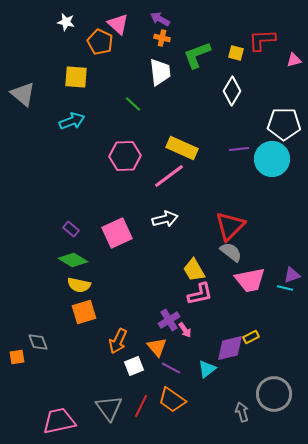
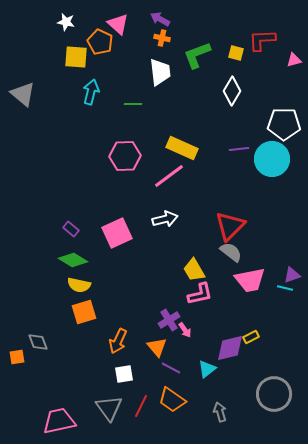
yellow square at (76, 77): moved 20 px up
green line at (133, 104): rotated 42 degrees counterclockwise
cyan arrow at (72, 121): moved 19 px right, 29 px up; rotated 55 degrees counterclockwise
white square at (134, 366): moved 10 px left, 8 px down; rotated 12 degrees clockwise
gray arrow at (242, 412): moved 22 px left
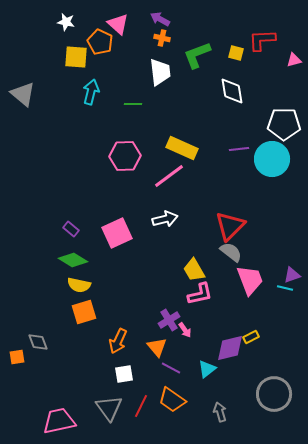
white diamond at (232, 91): rotated 40 degrees counterclockwise
pink trapezoid at (250, 280): rotated 100 degrees counterclockwise
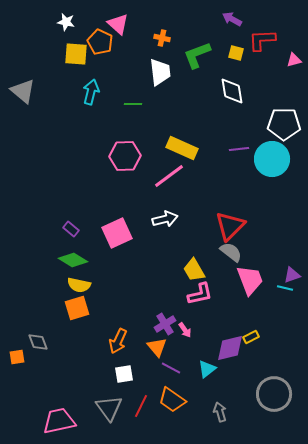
purple arrow at (160, 19): moved 72 px right
yellow square at (76, 57): moved 3 px up
gray triangle at (23, 94): moved 3 px up
orange square at (84, 312): moved 7 px left, 4 px up
purple cross at (169, 320): moved 4 px left, 4 px down
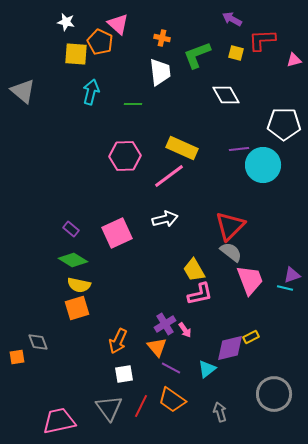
white diamond at (232, 91): moved 6 px left, 4 px down; rotated 20 degrees counterclockwise
cyan circle at (272, 159): moved 9 px left, 6 px down
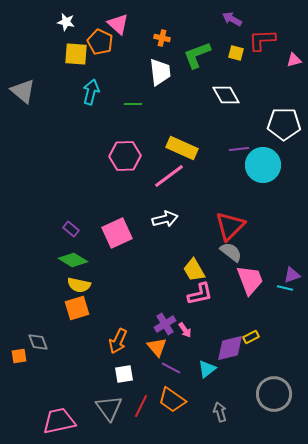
orange square at (17, 357): moved 2 px right, 1 px up
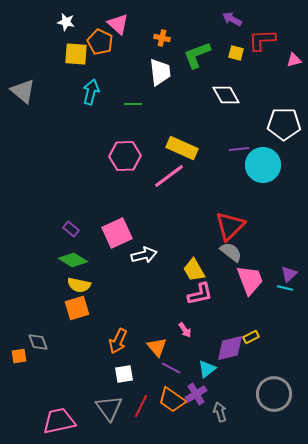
white arrow at (165, 219): moved 21 px left, 36 px down
purple triangle at (292, 275): moved 3 px left, 1 px up; rotated 24 degrees counterclockwise
purple cross at (165, 324): moved 31 px right, 70 px down
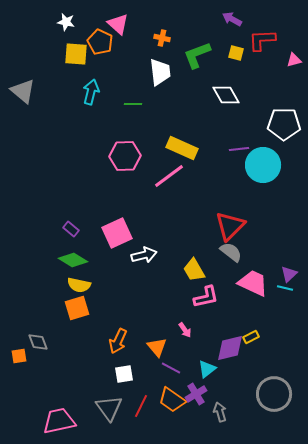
pink trapezoid at (250, 280): moved 3 px right, 3 px down; rotated 44 degrees counterclockwise
pink L-shape at (200, 294): moved 6 px right, 3 px down
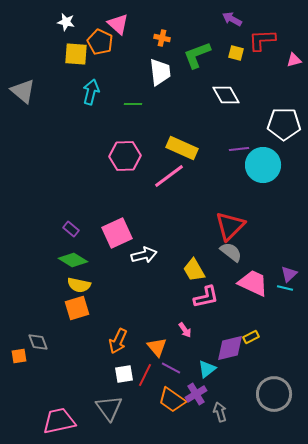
red line at (141, 406): moved 4 px right, 31 px up
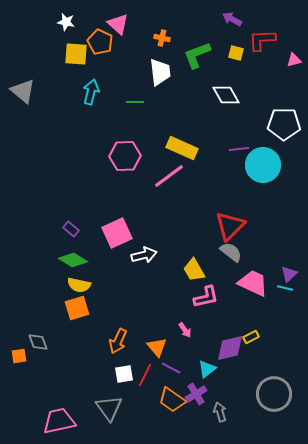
green line at (133, 104): moved 2 px right, 2 px up
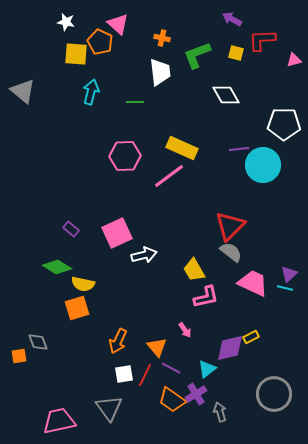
green diamond at (73, 260): moved 16 px left, 7 px down
yellow semicircle at (79, 285): moved 4 px right, 1 px up
